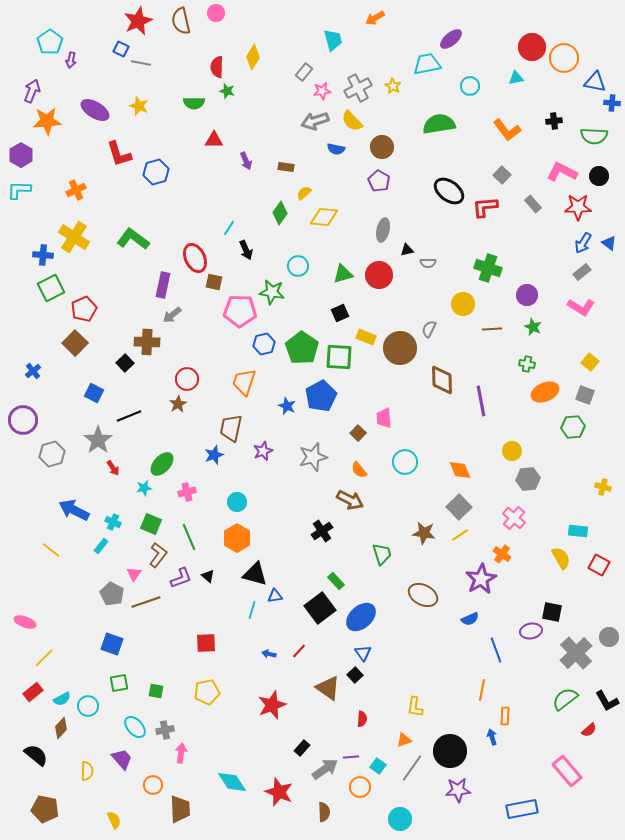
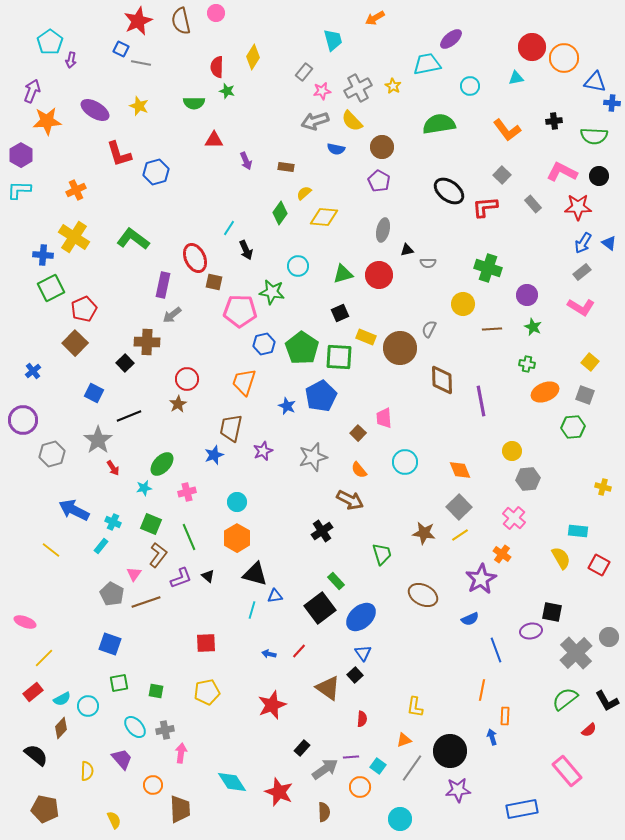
blue square at (112, 644): moved 2 px left
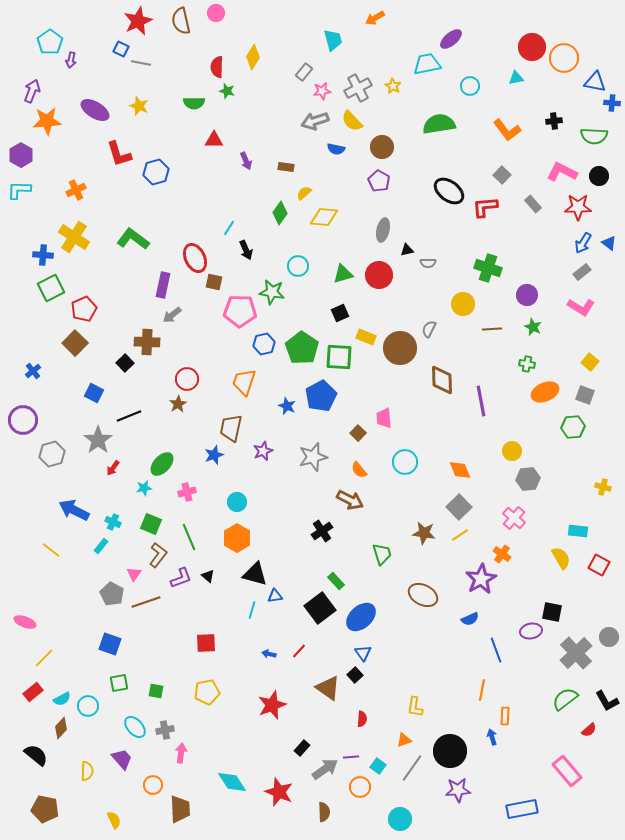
red arrow at (113, 468): rotated 70 degrees clockwise
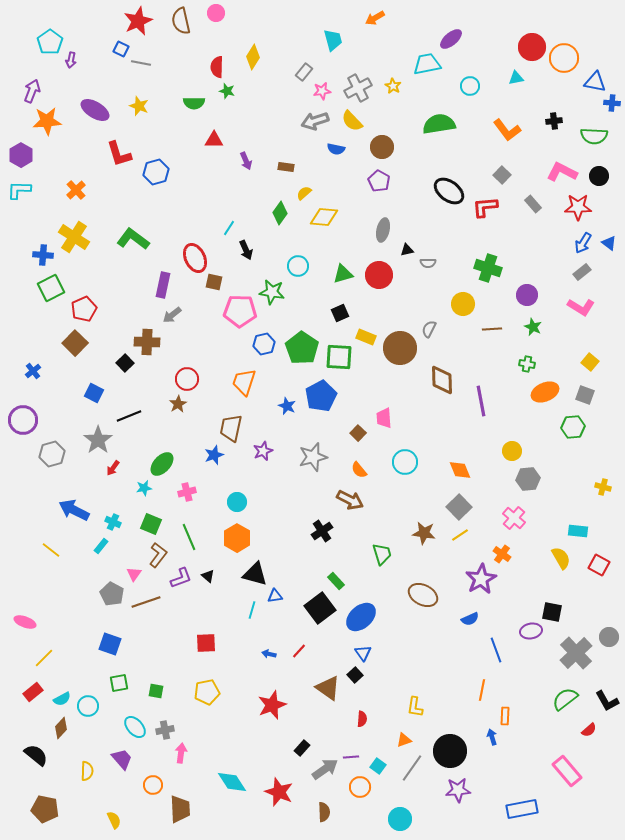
orange cross at (76, 190): rotated 18 degrees counterclockwise
